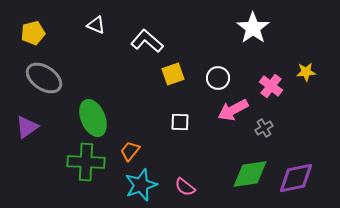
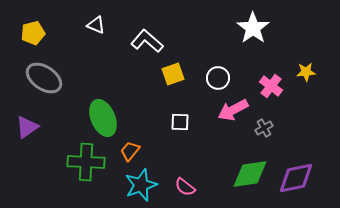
green ellipse: moved 10 px right
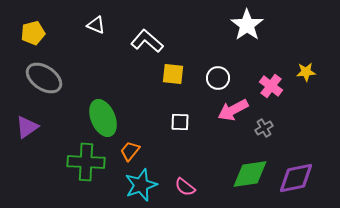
white star: moved 6 px left, 3 px up
yellow square: rotated 25 degrees clockwise
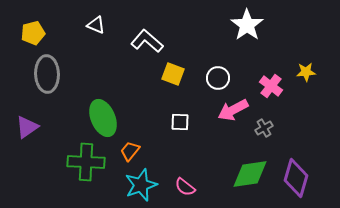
yellow square: rotated 15 degrees clockwise
gray ellipse: moved 3 px right, 4 px up; rotated 54 degrees clockwise
purple diamond: rotated 63 degrees counterclockwise
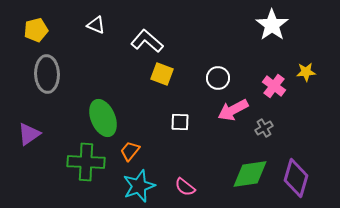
white star: moved 25 px right
yellow pentagon: moved 3 px right, 3 px up
yellow square: moved 11 px left
pink cross: moved 3 px right
purple triangle: moved 2 px right, 7 px down
cyan star: moved 2 px left, 1 px down
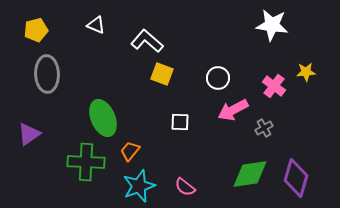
white star: rotated 28 degrees counterclockwise
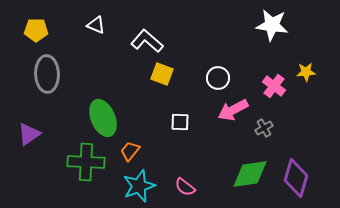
yellow pentagon: rotated 15 degrees clockwise
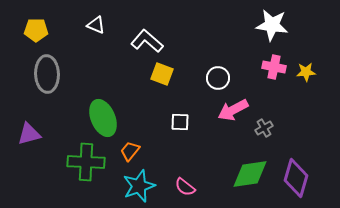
pink cross: moved 19 px up; rotated 25 degrees counterclockwise
purple triangle: rotated 20 degrees clockwise
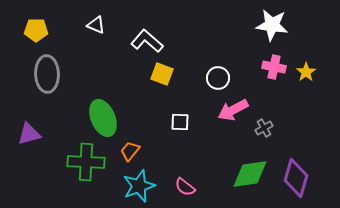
yellow star: rotated 30 degrees counterclockwise
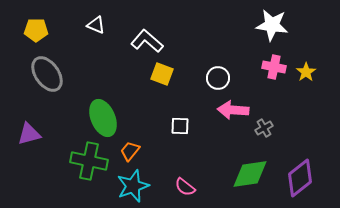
gray ellipse: rotated 33 degrees counterclockwise
pink arrow: rotated 32 degrees clockwise
white square: moved 4 px down
green cross: moved 3 px right, 1 px up; rotated 9 degrees clockwise
purple diamond: moved 4 px right; rotated 36 degrees clockwise
cyan star: moved 6 px left
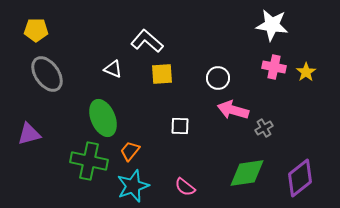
white triangle: moved 17 px right, 44 px down
yellow square: rotated 25 degrees counterclockwise
pink arrow: rotated 12 degrees clockwise
green diamond: moved 3 px left, 1 px up
